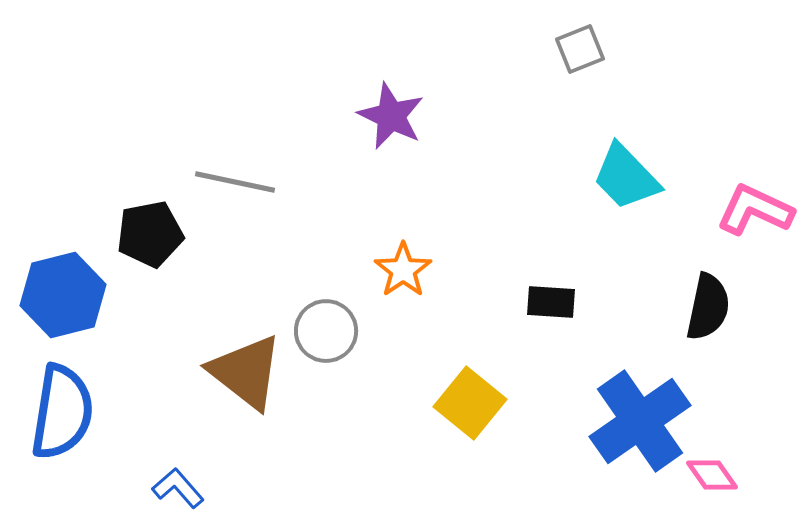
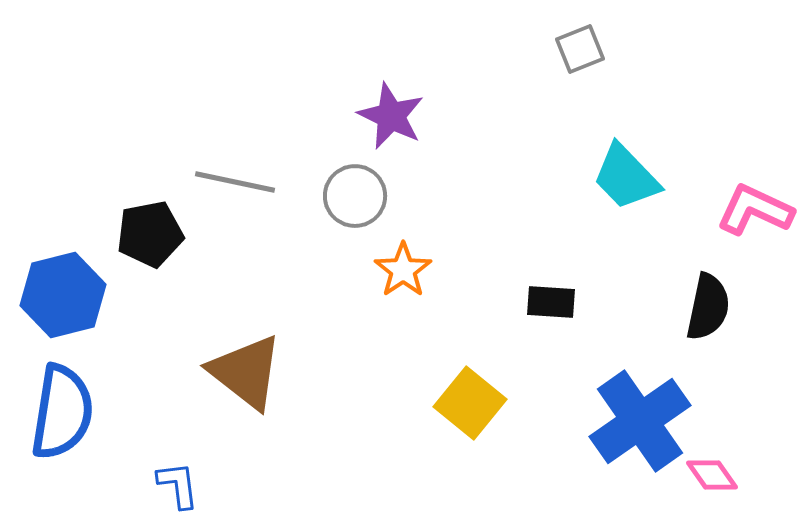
gray circle: moved 29 px right, 135 px up
blue L-shape: moved 3 px up; rotated 34 degrees clockwise
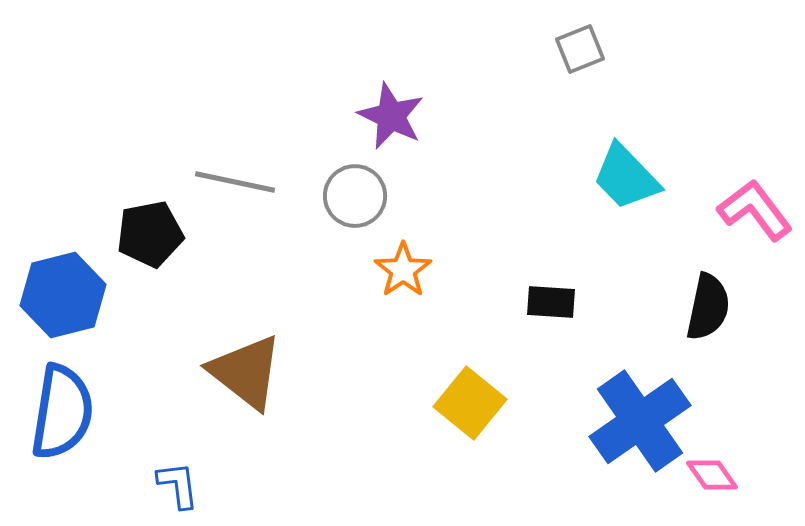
pink L-shape: rotated 28 degrees clockwise
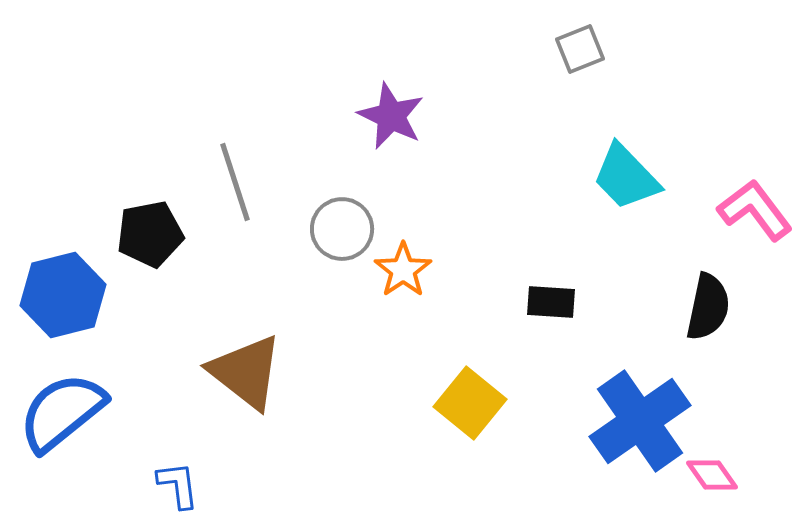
gray line: rotated 60 degrees clockwise
gray circle: moved 13 px left, 33 px down
blue semicircle: rotated 138 degrees counterclockwise
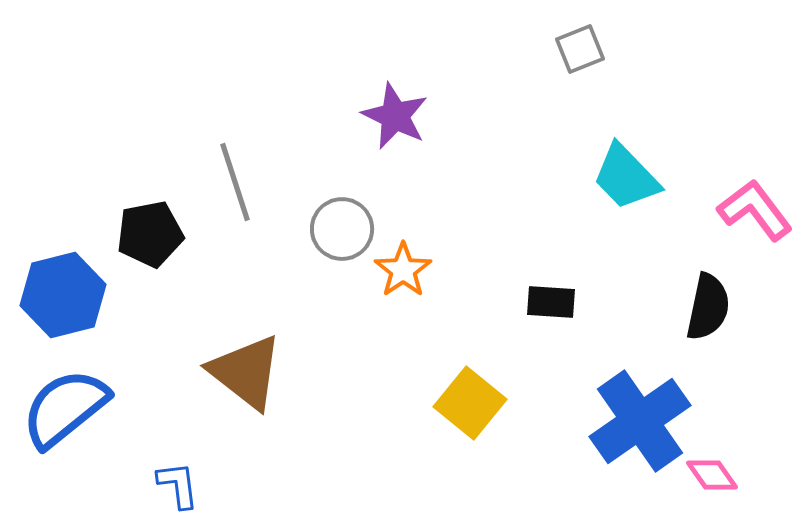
purple star: moved 4 px right
blue semicircle: moved 3 px right, 4 px up
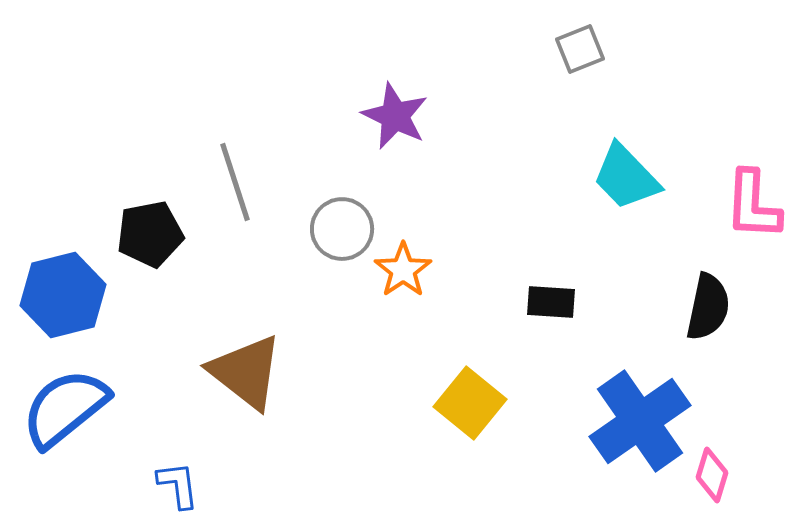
pink L-shape: moved 2 px left, 5 px up; rotated 140 degrees counterclockwise
pink diamond: rotated 52 degrees clockwise
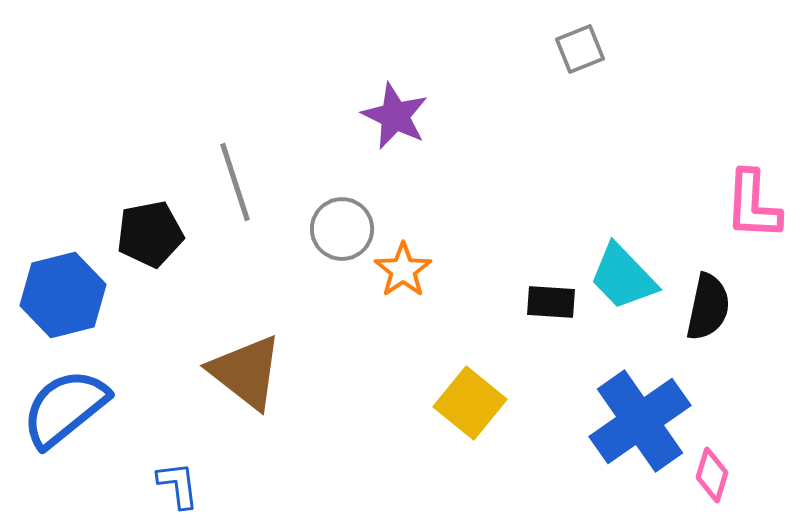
cyan trapezoid: moved 3 px left, 100 px down
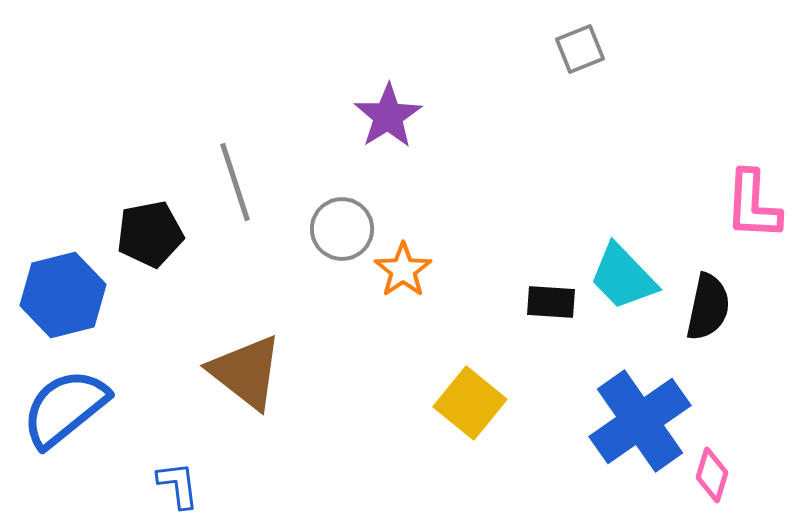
purple star: moved 7 px left; rotated 14 degrees clockwise
